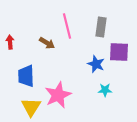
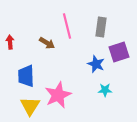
purple square: rotated 20 degrees counterclockwise
yellow triangle: moved 1 px left, 1 px up
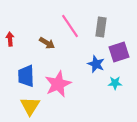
pink line: moved 3 px right; rotated 20 degrees counterclockwise
red arrow: moved 3 px up
cyan star: moved 10 px right, 7 px up
pink star: moved 11 px up
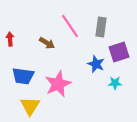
blue trapezoid: moved 3 px left; rotated 80 degrees counterclockwise
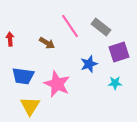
gray rectangle: rotated 60 degrees counterclockwise
blue star: moved 7 px left; rotated 30 degrees clockwise
pink star: moved 1 px left; rotated 24 degrees counterclockwise
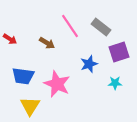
red arrow: rotated 128 degrees clockwise
